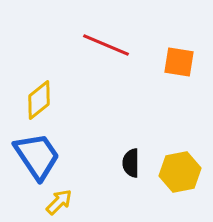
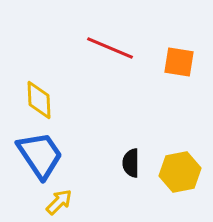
red line: moved 4 px right, 3 px down
yellow diamond: rotated 54 degrees counterclockwise
blue trapezoid: moved 3 px right, 1 px up
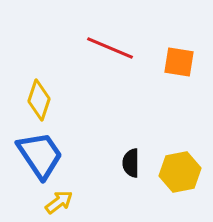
yellow diamond: rotated 21 degrees clockwise
yellow arrow: rotated 8 degrees clockwise
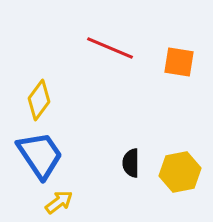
yellow diamond: rotated 18 degrees clockwise
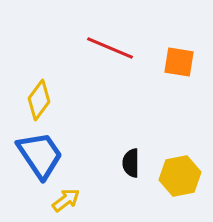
yellow hexagon: moved 4 px down
yellow arrow: moved 7 px right, 2 px up
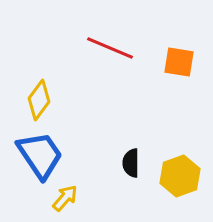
yellow hexagon: rotated 9 degrees counterclockwise
yellow arrow: moved 1 px left, 2 px up; rotated 12 degrees counterclockwise
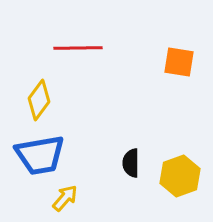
red line: moved 32 px left; rotated 24 degrees counterclockwise
blue trapezoid: rotated 114 degrees clockwise
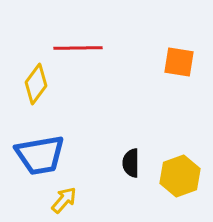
yellow diamond: moved 3 px left, 16 px up
yellow arrow: moved 1 px left, 2 px down
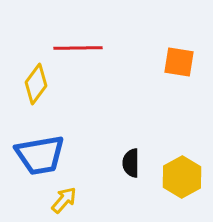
yellow hexagon: moved 2 px right, 1 px down; rotated 9 degrees counterclockwise
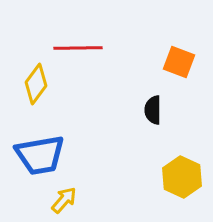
orange square: rotated 12 degrees clockwise
black semicircle: moved 22 px right, 53 px up
yellow hexagon: rotated 6 degrees counterclockwise
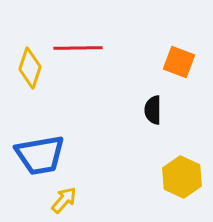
yellow diamond: moved 6 px left, 16 px up; rotated 18 degrees counterclockwise
